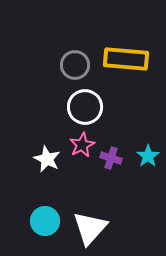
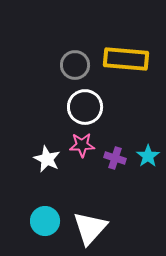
pink star: rotated 25 degrees clockwise
purple cross: moved 4 px right
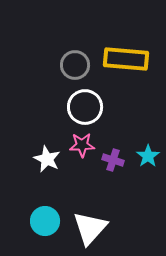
purple cross: moved 2 px left, 2 px down
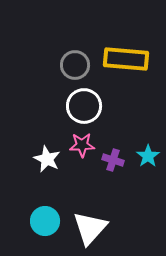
white circle: moved 1 px left, 1 px up
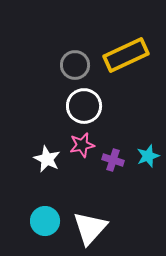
yellow rectangle: moved 4 px up; rotated 30 degrees counterclockwise
pink star: rotated 10 degrees counterclockwise
cyan star: rotated 15 degrees clockwise
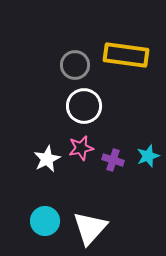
yellow rectangle: rotated 33 degrees clockwise
pink star: moved 1 px left, 3 px down
white star: rotated 20 degrees clockwise
